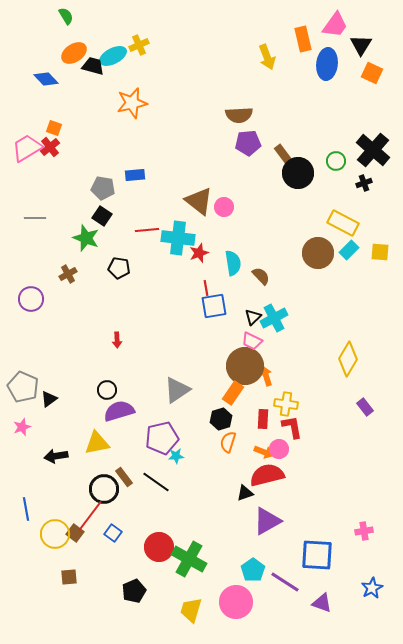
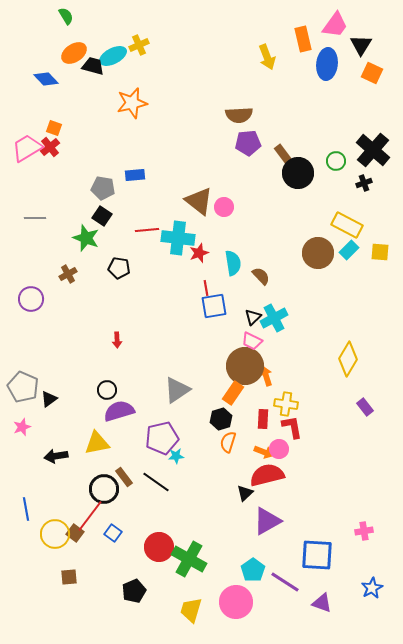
yellow rectangle at (343, 223): moved 4 px right, 2 px down
black triangle at (245, 493): rotated 24 degrees counterclockwise
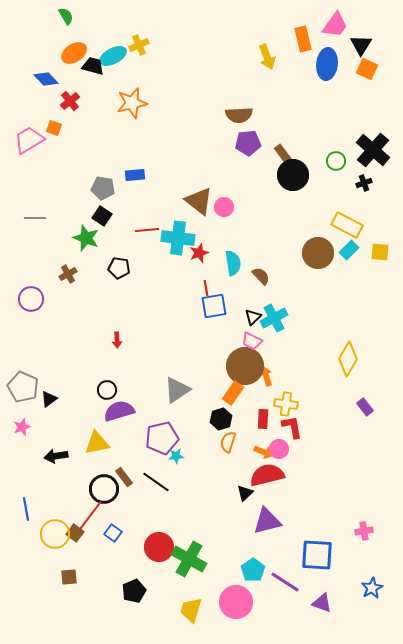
orange square at (372, 73): moved 5 px left, 4 px up
red cross at (50, 147): moved 20 px right, 46 px up
pink trapezoid at (27, 148): moved 2 px right, 8 px up
black circle at (298, 173): moved 5 px left, 2 px down
purple triangle at (267, 521): rotated 16 degrees clockwise
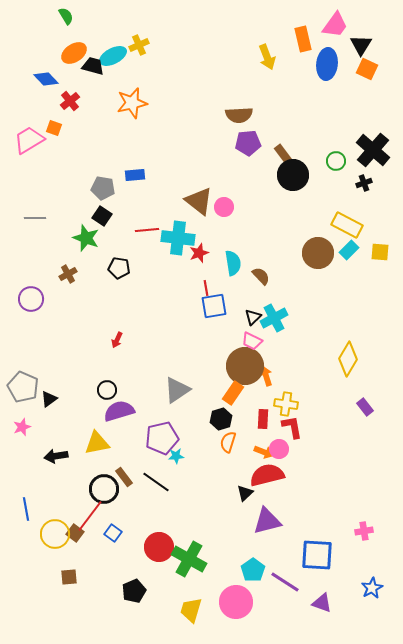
red arrow at (117, 340): rotated 28 degrees clockwise
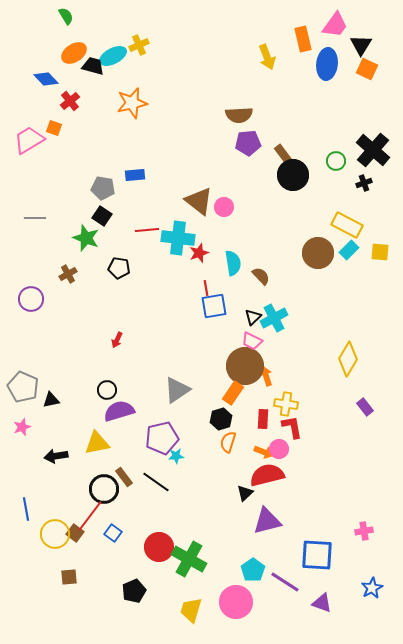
black triangle at (49, 399): moved 2 px right, 1 px down; rotated 24 degrees clockwise
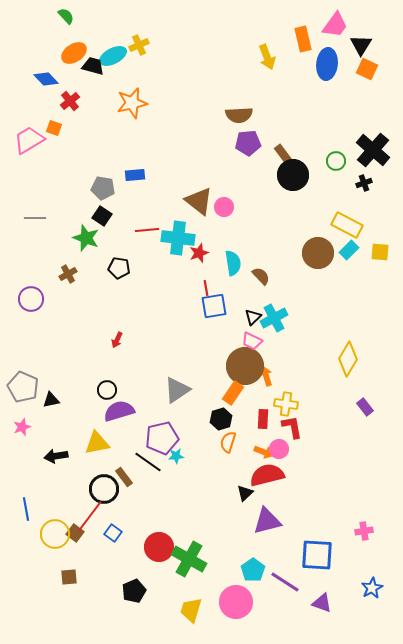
green semicircle at (66, 16): rotated 12 degrees counterclockwise
black line at (156, 482): moved 8 px left, 20 px up
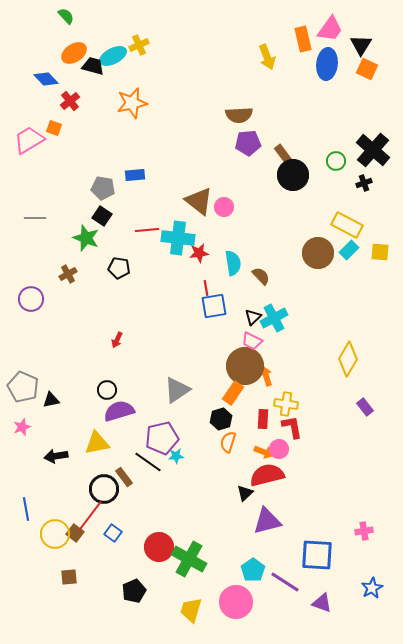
pink trapezoid at (335, 25): moved 5 px left, 4 px down
red star at (199, 253): rotated 12 degrees clockwise
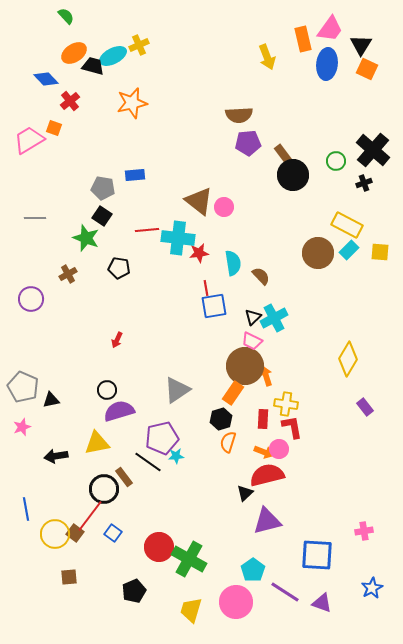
purple line at (285, 582): moved 10 px down
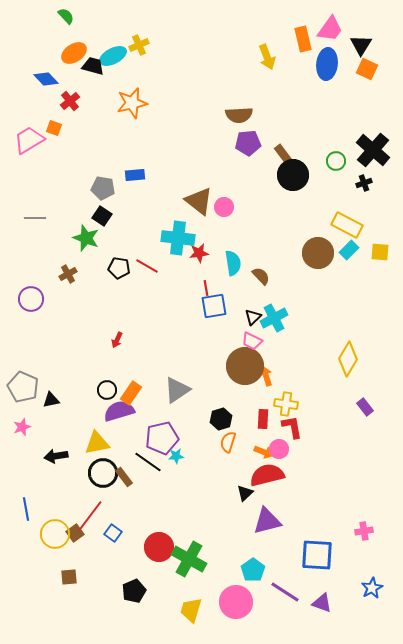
red line at (147, 230): moved 36 px down; rotated 35 degrees clockwise
orange rectangle at (233, 393): moved 102 px left
black circle at (104, 489): moved 1 px left, 16 px up
brown square at (75, 533): rotated 18 degrees clockwise
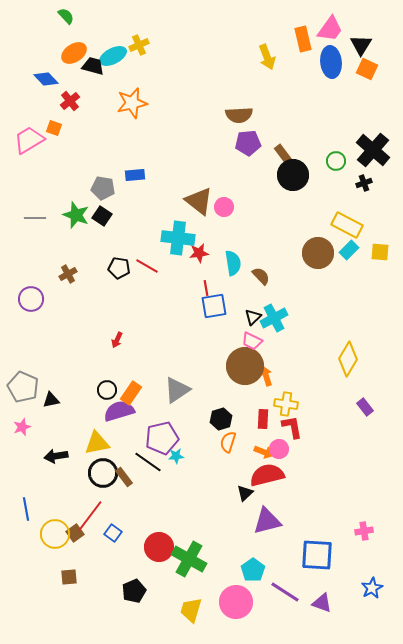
blue ellipse at (327, 64): moved 4 px right, 2 px up; rotated 12 degrees counterclockwise
green star at (86, 238): moved 10 px left, 23 px up
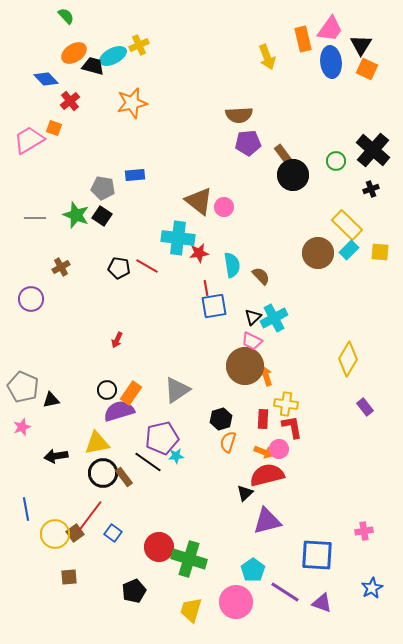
black cross at (364, 183): moved 7 px right, 6 px down
yellow rectangle at (347, 225): rotated 16 degrees clockwise
cyan semicircle at (233, 263): moved 1 px left, 2 px down
brown cross at (68, 274): moved 7 px left, 7 px up
green cross at (189, 559): rotated 12 degrees counterclockwise
